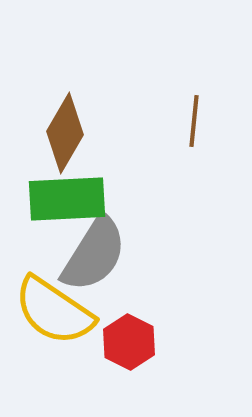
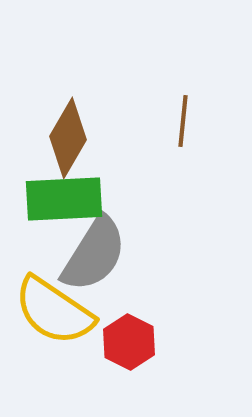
brown line: moved 11 px left
brown diamond: moved 3 px right, 5 px down
green rectangle: moved 3 px left
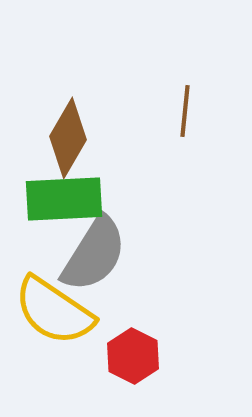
brown line: moved 2 px right, 10 px up
red hexagon: moved 4 px right, 14 px down
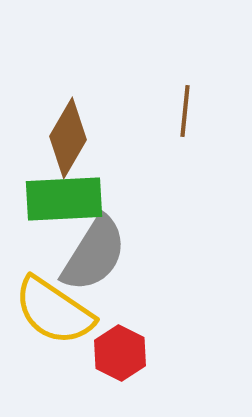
red hexagon: moved 13 px left, 3 px up
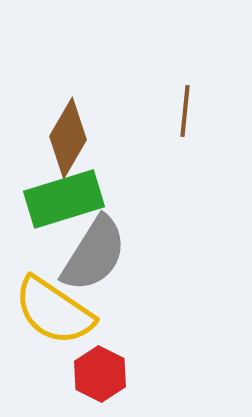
green rectangle: rotated 14 degrees counterclockwise
red hexagon: moved 20 px left, 21 px down
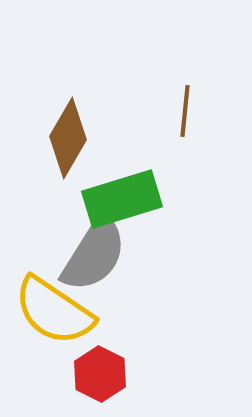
green rectangle: moved 58 px right
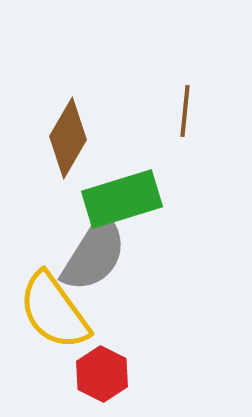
yellow semicircle: rotated 20 degrees clockwise
red hexagon: moved 2 px right
